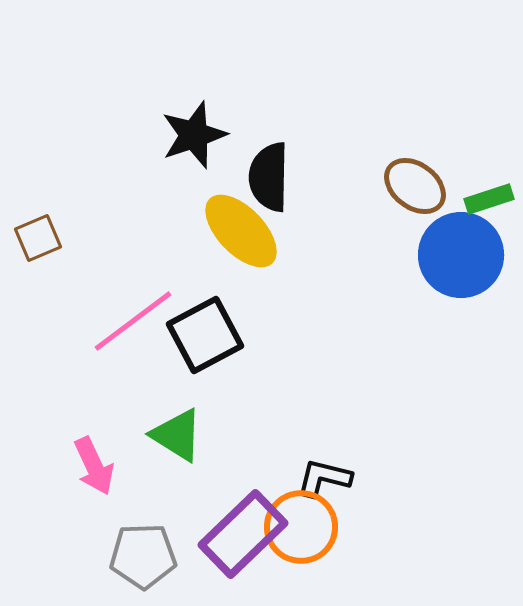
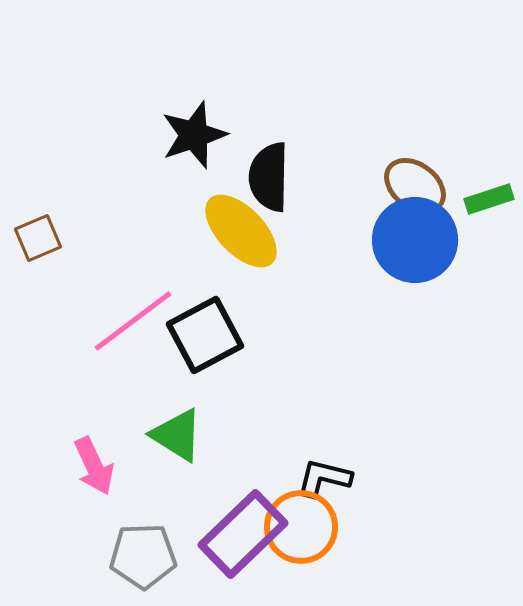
blue circle: moved 46 px left, 15 px up
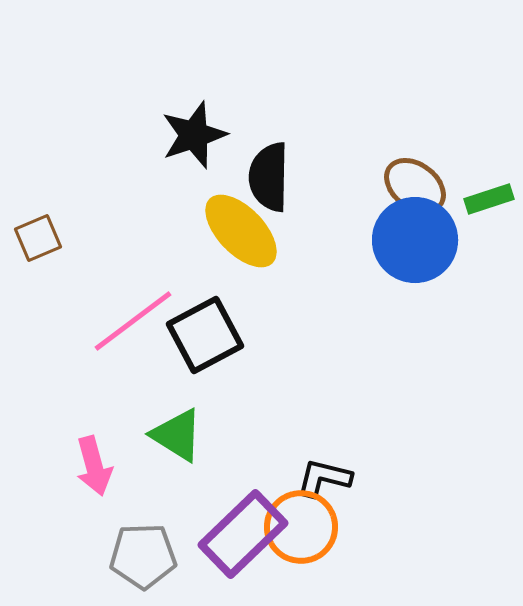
pink arrow: rotated 10 degrees clockwise
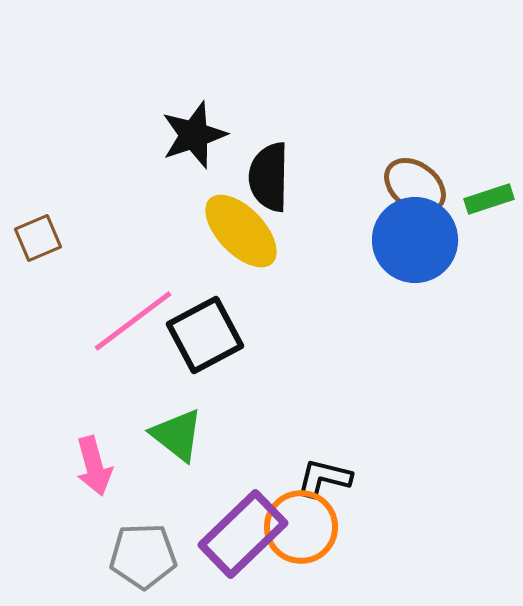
green triangle: rotated 6 degrees clockwise
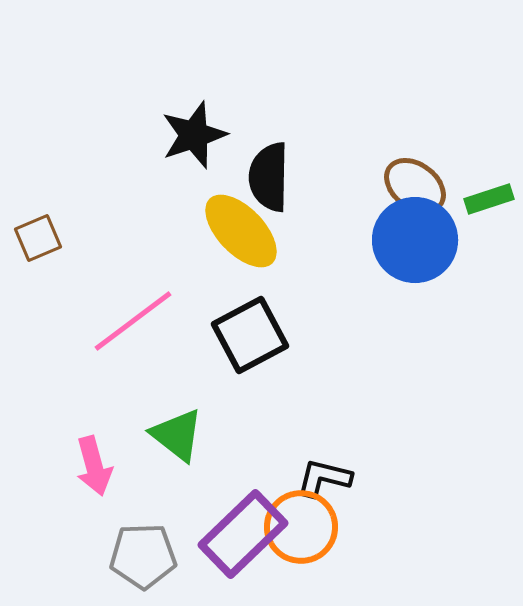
black square: moved 45 px right
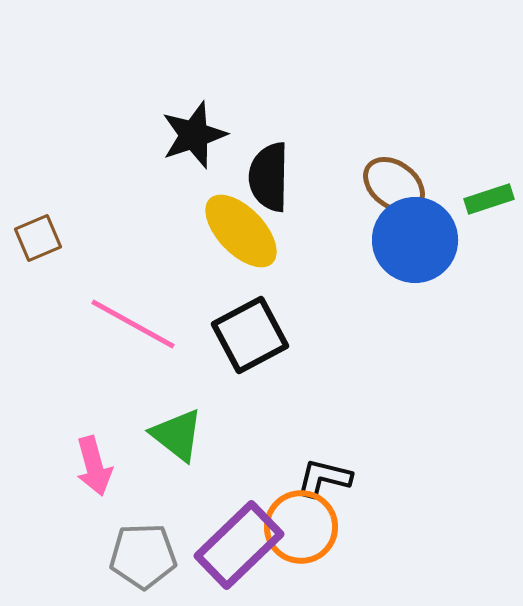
brown ellipse: moved 21 px left, 1 px up
pink line: moved 3 px down; rotated 66 degrees clockwise
purple rectangle: moved 4 px left, 11 px down
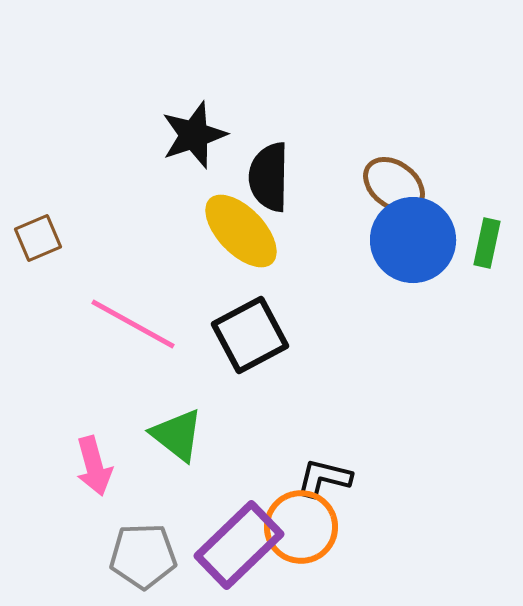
green rectangle: moved 2 px left, 44 px down; rotated 60 degrees counterclockwise
blue circle: moved 2 px left
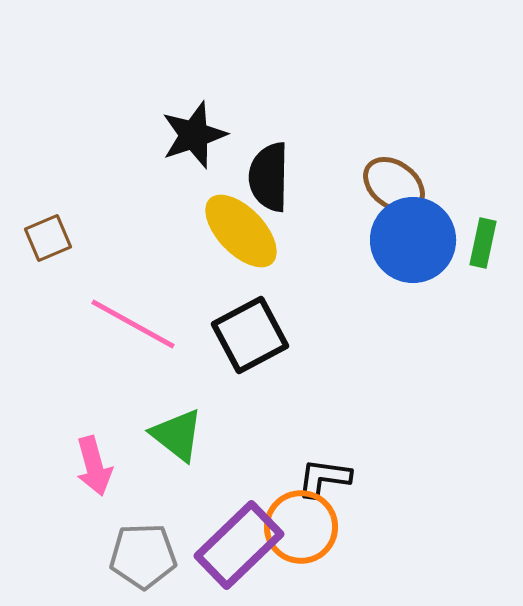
brown square: moved 10 px right
green rectangle: moved 4 px left
black L-shape: rotated 6 degrees counterclockwise
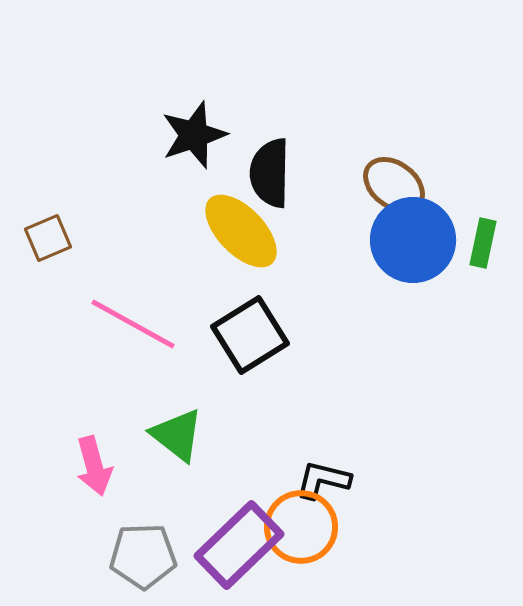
black semicircle: moved 1 px right, 4 px up
black square: rotated 4 degrees counterclockwise
black L-shape: moved 1 px left, 2 px down; rotated 6 degrees clockwise
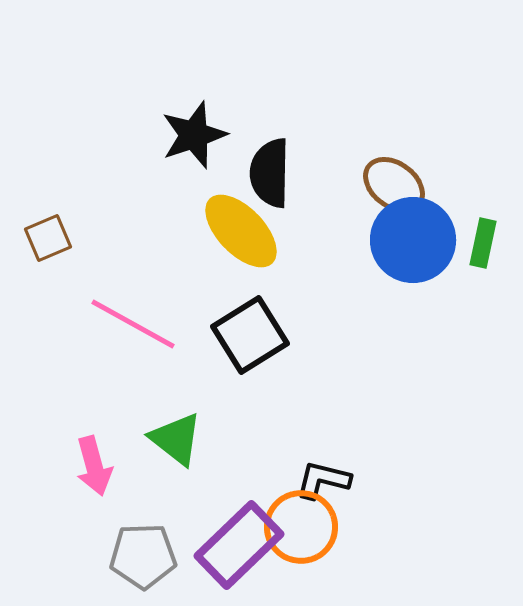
green triangle: moved 1 px left, 4 px down
